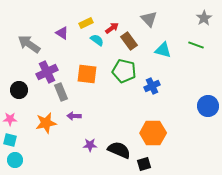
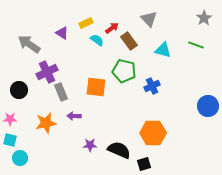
orange square: moved 9 px right, 13 px down
cyan circle: moved 5 px right, 2 px up
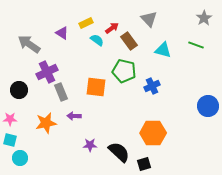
black semicircle: moved 2 px down; rotated 20 degrees clockwise
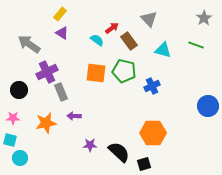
yellow rectangle: moved 26 px left, 9 px up; rotated 24 degrees counterclockwise
orange square: moved 14 px up
pink star: moved 3 px right, 1 px up
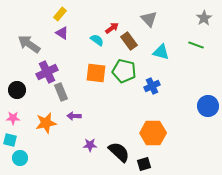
cyan triangle: moved 2 px left, 2 px down
black circle: moved 2 px left
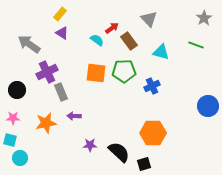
green pentagon: rotated 15 degrees counterclockwise
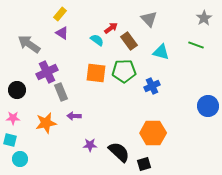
red arrow: moved 1 px left
cyan circle: moved 1 px down
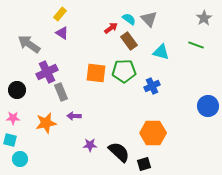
cyan semicircle: moved 32 px right, 21 px up
